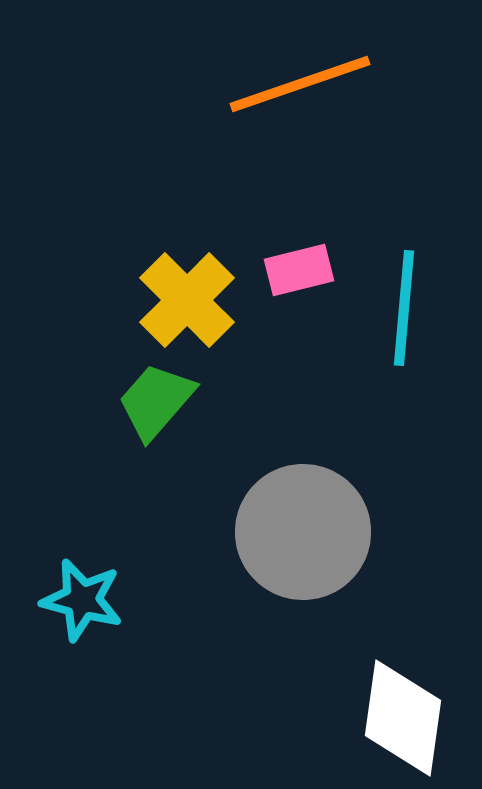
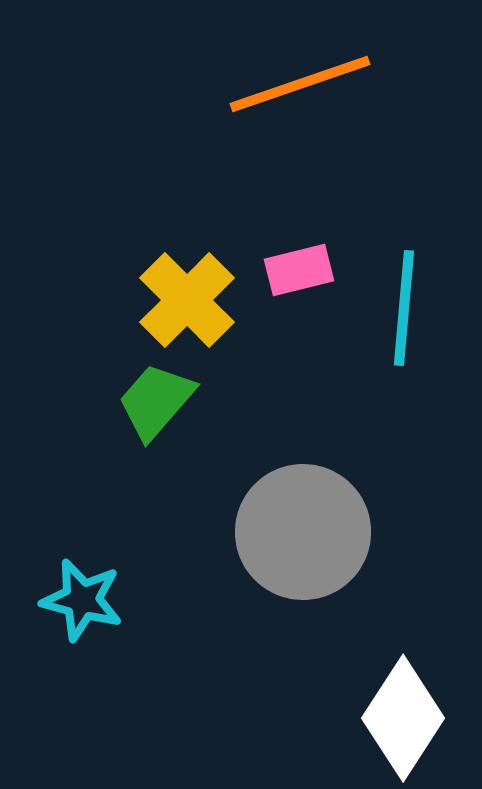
white diamond: rotated 25 degrees clockwise
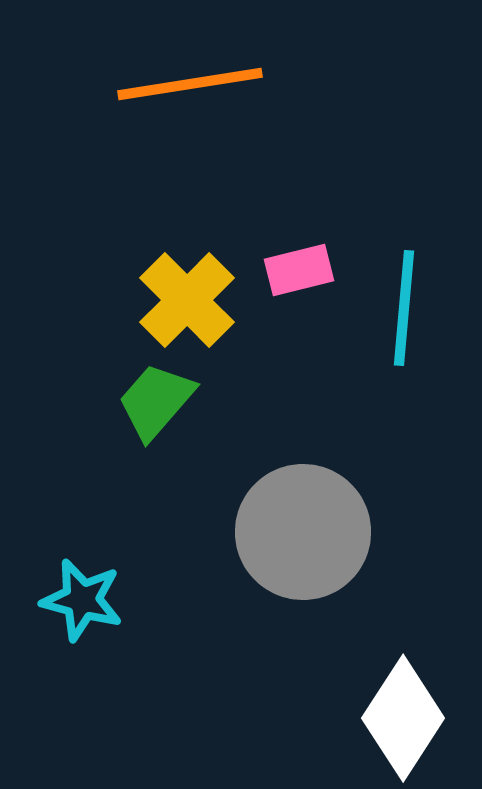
orange line: moved 110 px left; rotated 10 degrees clockwise
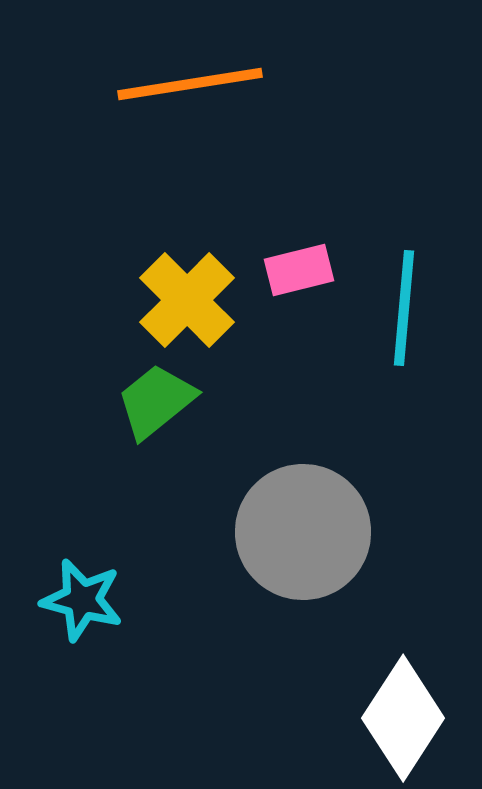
green trapezoid: rotated 10 degrees clockwise
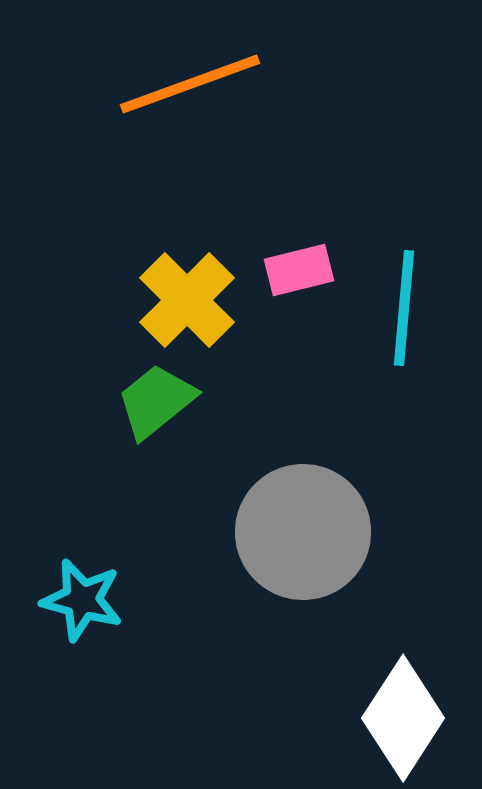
orange line: rotated 11 degrees counterclockwise
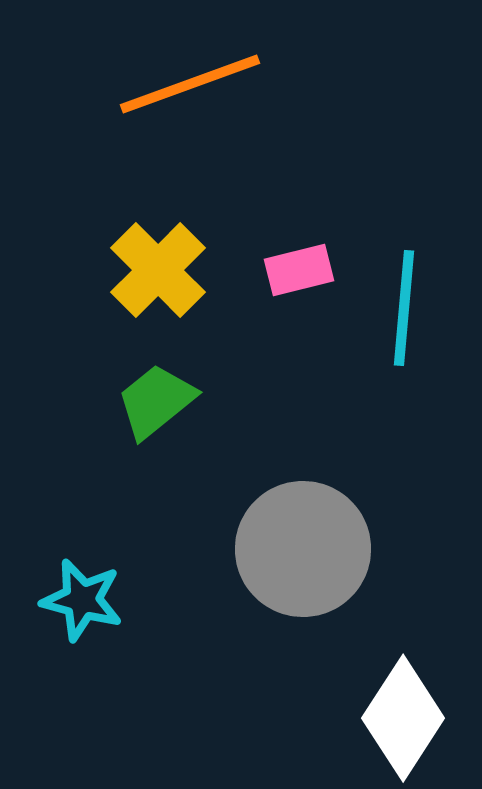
yellow cross: moved 29 px left, 30 px up
gray circle: moved 17 px down
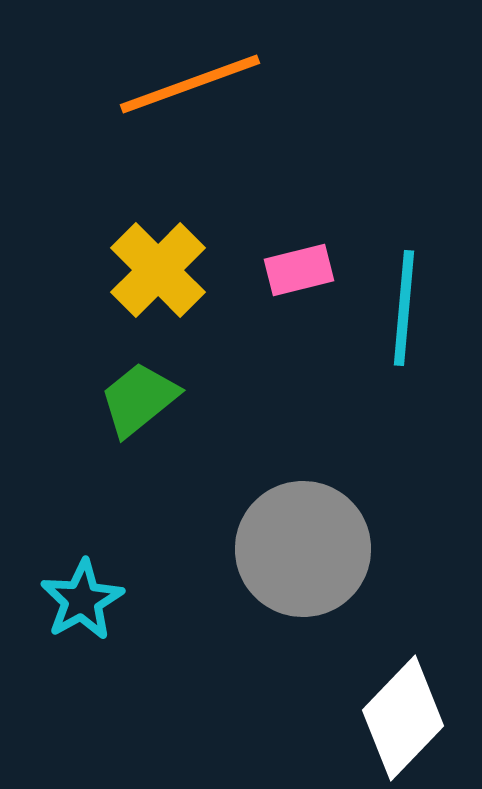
green trapezoid: moved 17 px left, 2 px up
cyan star: rotated 28 degrees clockwise
white diamond: rotated 11 degrees clockwise
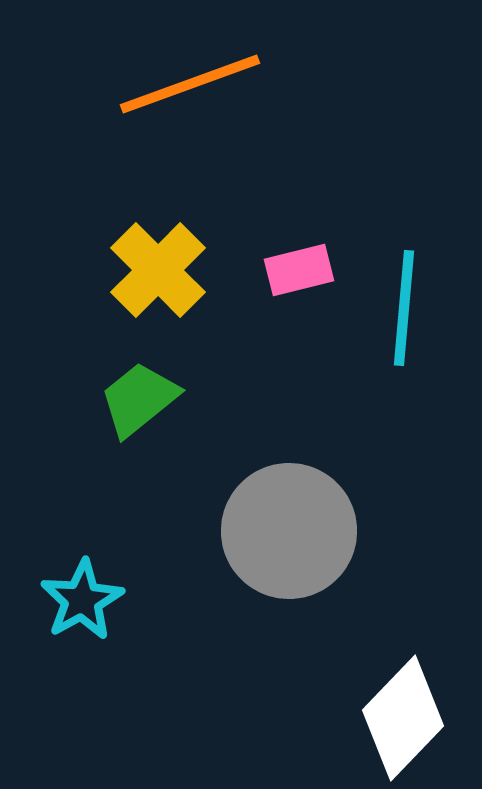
gray circle: moved 14 px left, 18 px up
